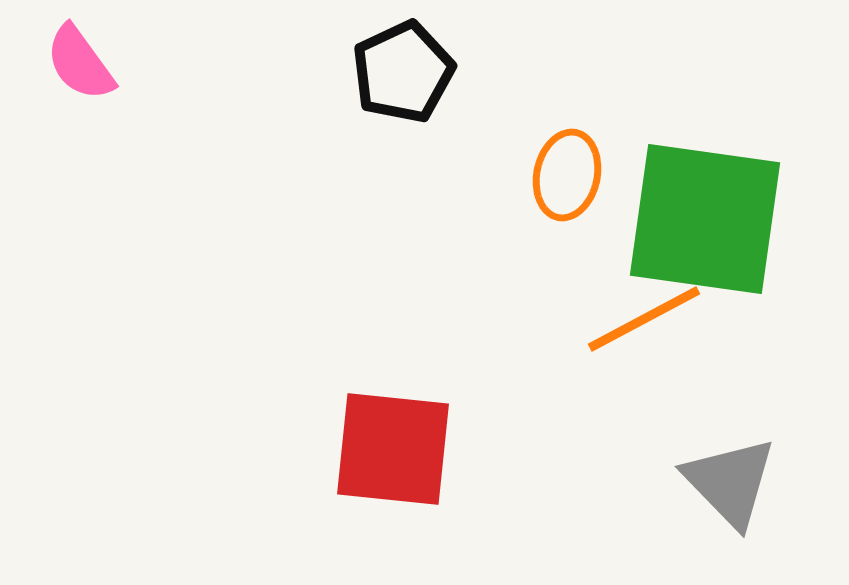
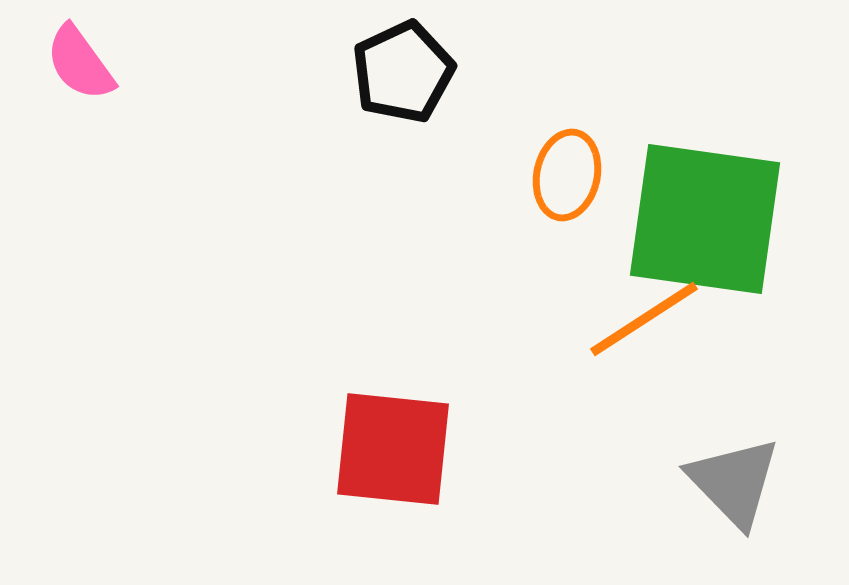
orange line: rotated 5 degrees counterclockwise
gray triangle: moved 4 px right
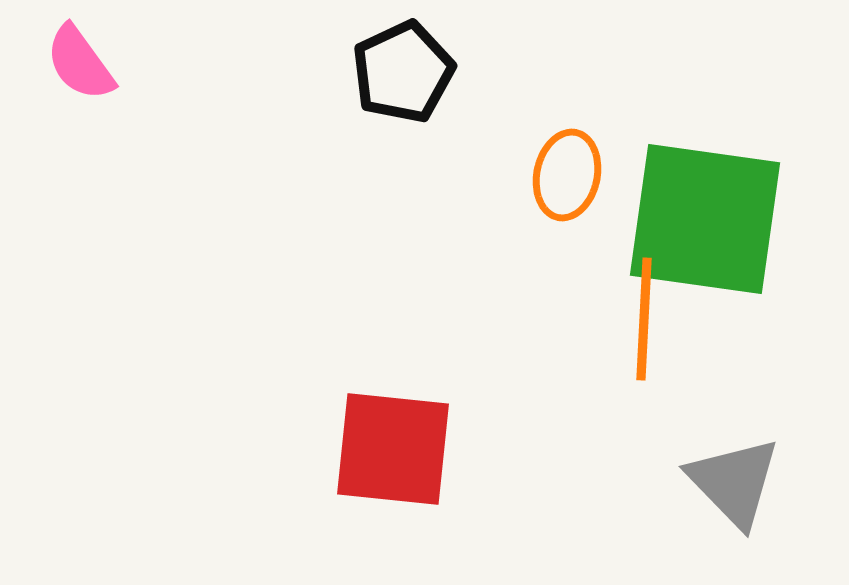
orange line: rotated 54 degrees counterclockwise
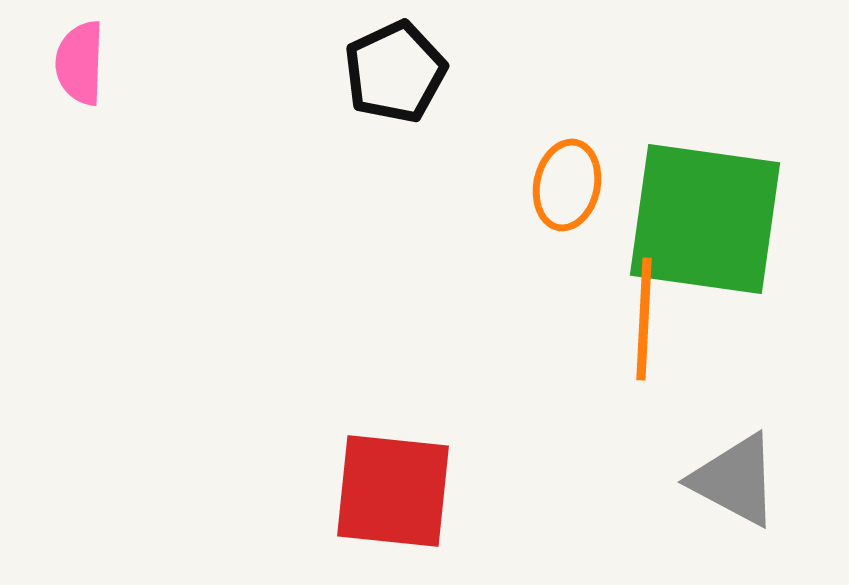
pink semicircle: rotated 38 degrees clockwise
black pentagon: moved 8 px left
orange ellipse: moved 10 px down
red square: moved 42 px down
gray triangle: moved 1 px right, 2 px up; rotated 18 degrees counterclockwise
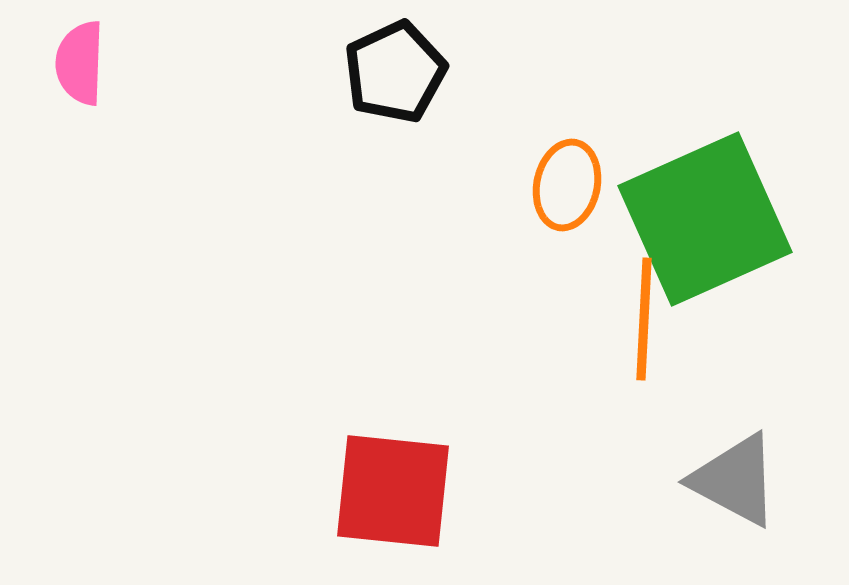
green square: rotated 32 degrees counterclockwise
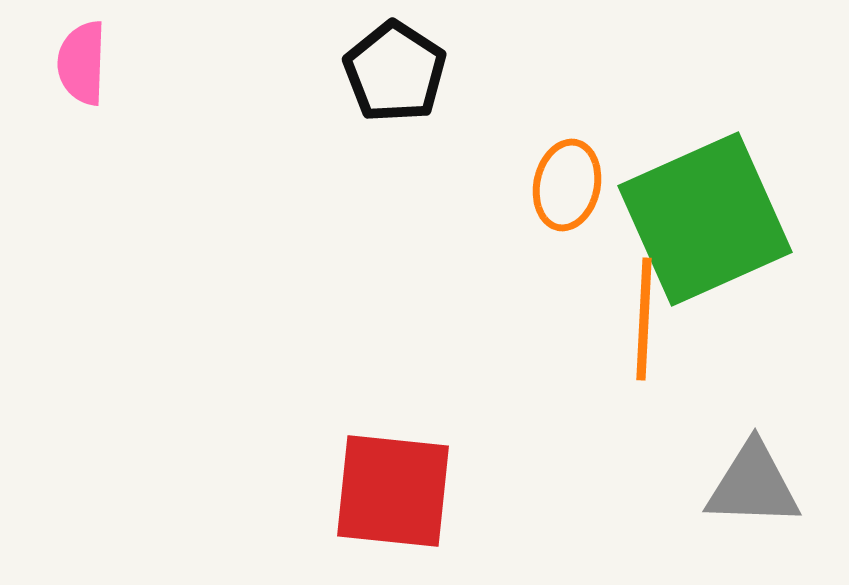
pink semicircle: moved 2 px right
black pentagon: rotated 14 degrees counterclockwise
gray triangle: moved 18 px right, 5 px down; rotated 26 degrees counterclockwise
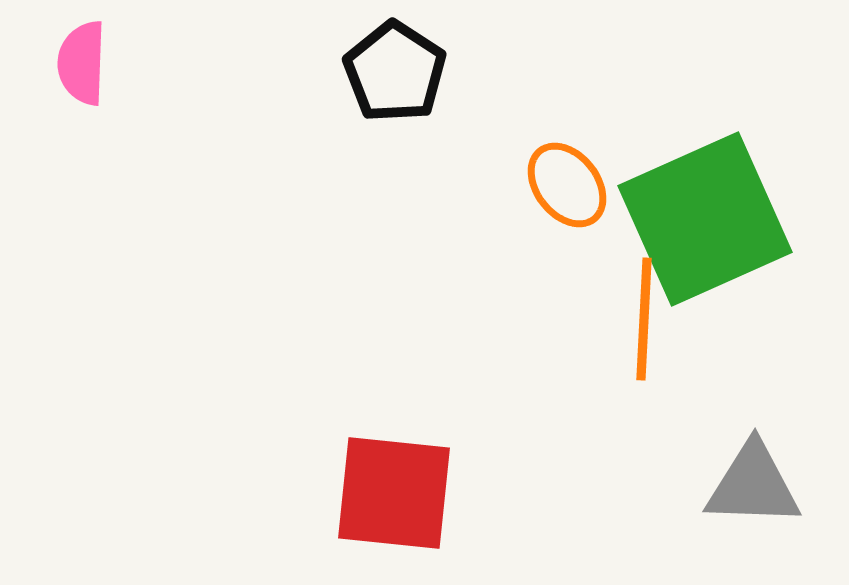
orange ellipse: rotated 50 degrees counterclockwise
red square: moved 1 px right, 2 px down
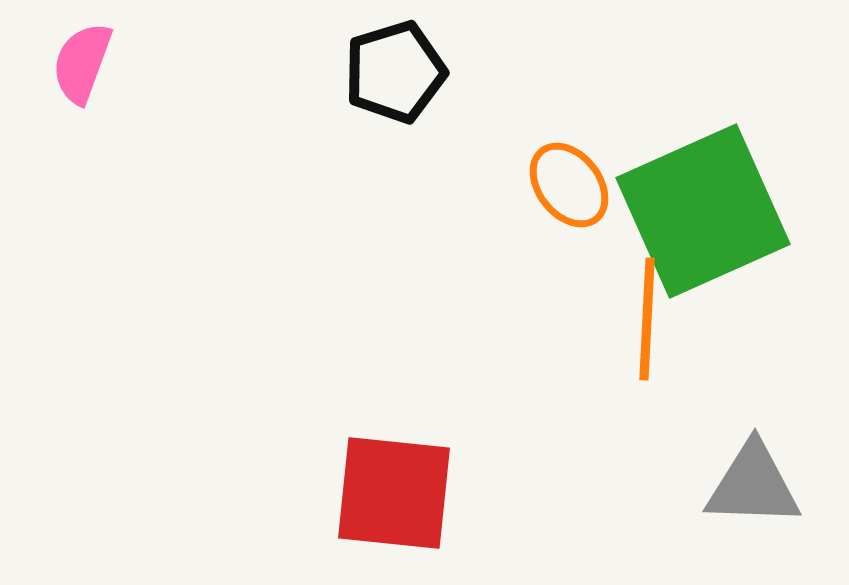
pink semicircle: rotated 18 degrees clockwise
black pentagon: rotated 22 degrees clockwise
orange ellipse: moved 2 px right
green square: moved 2 px left, 8 px up
orange line: moved 3 px right
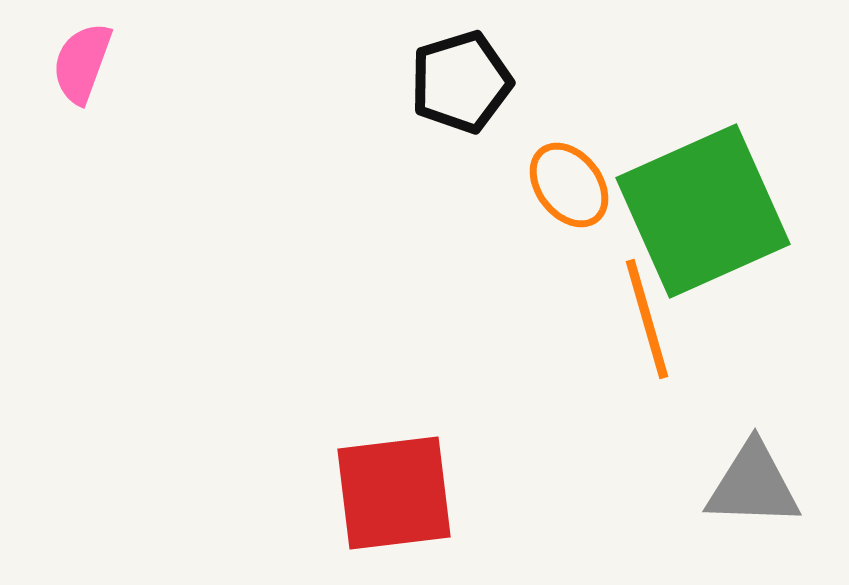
black pentagon: moved 66 px right, 10 px down
orange line: rotated 19 degrees counterclockwise
red square: rotated 13 degrees counterclockwise
